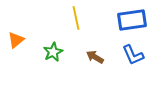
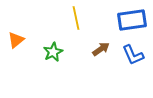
brown arrow: moved 6 px right, 8 px up; rotated 114 degrees clockwise
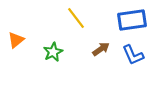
yellow line: rotated 25 degrees counterclockwise
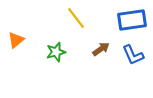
green star: moved 3 px right; rotated 12 degrees clockwise
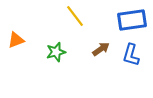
yellow line: moved 1 px left, 2 px up
orange triangle: rotated 18 degrees clockwise
blue L-shape: moved 2 px left; rotated 40 degrees clockwise
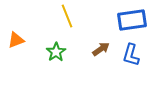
yellow line: moved 8 px left; rotated 15 degrees clockwise
green star: rotated 18 degrees counterclockwise
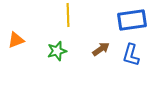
yellow line: moved 1 px right, 1 px up; rotated 20 degrees clockwise
green star: moved 1 px right, 1 px up; rotated 18 degrees clockwise
